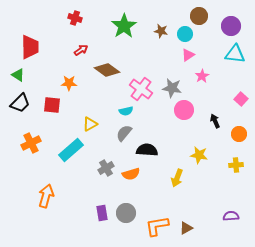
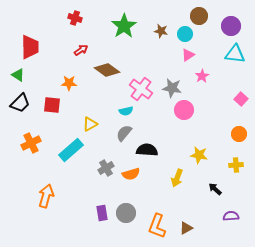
black arrow: moved 68 px down; rotated 24 degrees counterclockwise
orange L-shape: rotated 60 degrees counterclockwise
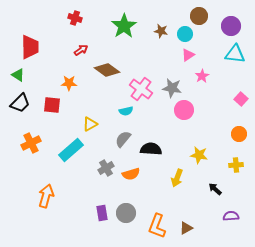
gray semicircle: moved 1 px left, 6 px down
black semicircle: moved 4 px right, 1 px up
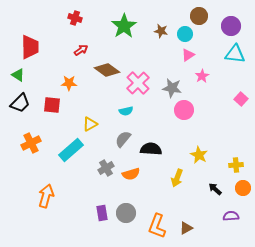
pink cross: moved 3 px left, 6 px up; rotated 10 degrees clockwise
orange circle: moved 4 px right, 54 px down
yellow star: rotated 18 degrees clockwise
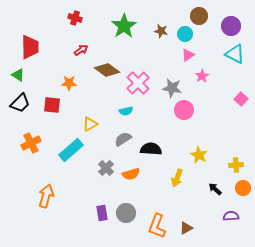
cyan triangle: rotated 20 degrees clockwise
gray semicircle: rotated 18 degrees clockwise
gray cross: rotated 14 degrees counterclockwise
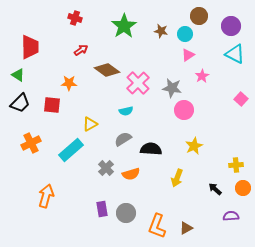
yellow star: moved 5 px left, 9 px up; rotated 18 degrees clockwise
purple rectangle: moved 4 px up
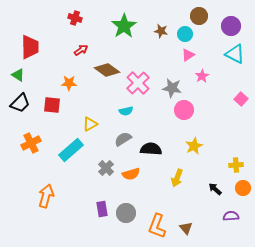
brown triangle: rotated 40 degrees counterclockwise
